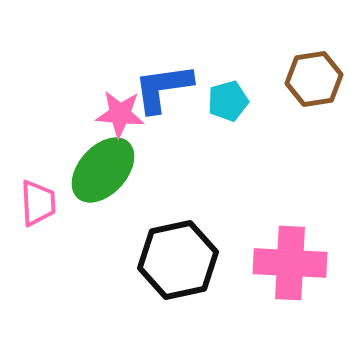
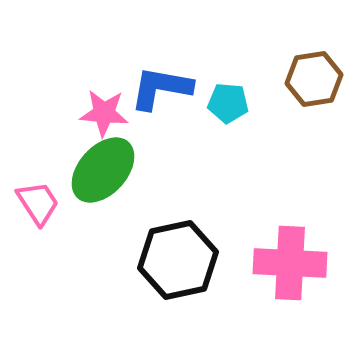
blue L-shape: moved 2 px left; rotated 18 degrees clockwise
cyan pentagon: moved 2 px down; rotated 21 degrees clockwise
pink star: moved 16 px left, 1 px up
pink trapezoid: rotated 30 degrees counterclockwise
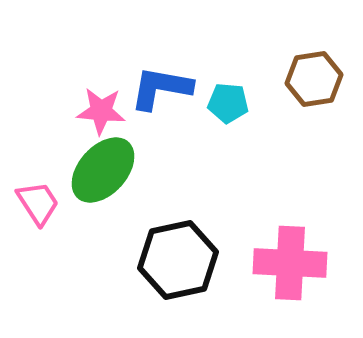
pink star: moved 3 px left, 2 px up
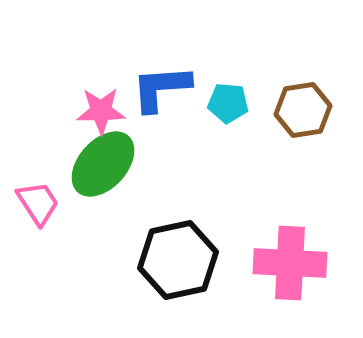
brown hexagon: moved 11 px left, 31 px down
blue L-shape: rotated 14 degrees counterclockwise
pink star: rotated 6 degrees counterclockwise
green ellipse: moved 6 px up
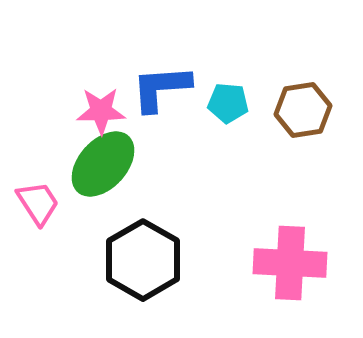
black hexagon: moved 35 px left; rotated 18 degrees counterclockwise
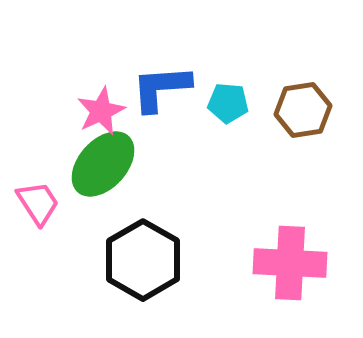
pink star: rotated 24 degrees counterclockwise
